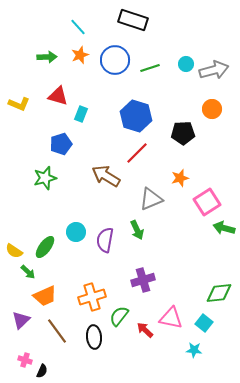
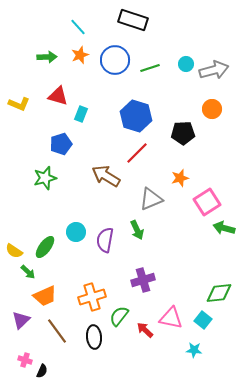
cyan square at (204, 323): moved 1 px left, 3 px up
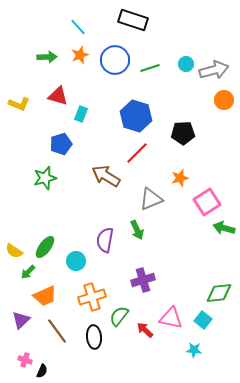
orange circle at (212, 109): moved 12 px right, 9 px up
cyan circle at (76, 232): moved 29 px down
green arrow at (28, 272): rotated 91 degrees clockwise
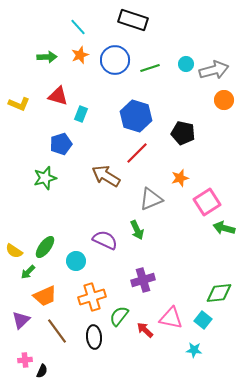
black pentagon at (183, 133): rotated 15 degrees clockwise
purple semicircle at (105, 240): rotated 105 degrees clockwise
pink cross at (25, 360): rotated 24 degrees counterclockwise
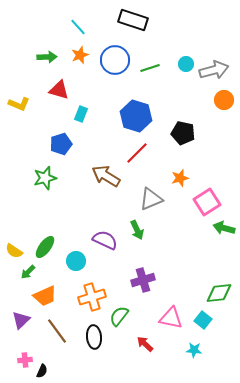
red triangle at (58, 96): moved 1 px right, 6 px up
red arrow at (145, 330): moved 14 px down
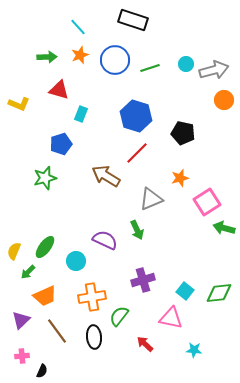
yellow semicircle at (14, 251): rotated 78 degrees clockwise
orange cross at (92, 297): rotated 8 degrees clockwise
cyan square at (203, 320): moved 18 px left, 29 px up
pink cross at (25, 360): moved 3 px left, 4 px up
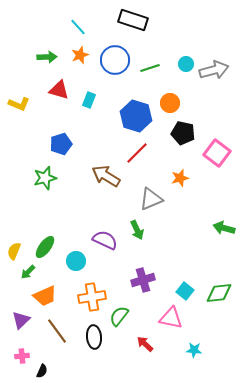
orange circle at (224, 100): moved 54 px left, 3 px down
cyan rectangle at (81, 114): moved 8 px right, 14 px up
pink square at (207, 202): moved 10 px right, 49 px up; rotated 20 degrees counterclockwise
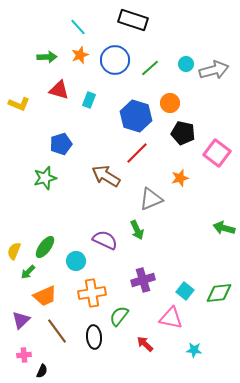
green line at (150, 68): rotated 24 degrees counterclockwise
orange cross at (92, 297): moved 4 px up
pink cross at (22, 356): moved 2 px right, 1 px up
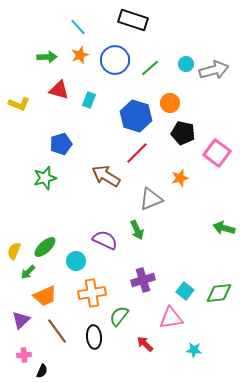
green ellipse at (45, 247): rotated 10 degrees clockwise
pink triangle at (171, 318): rotated 20 degrees counterclockwise
